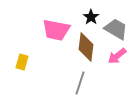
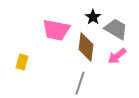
black star: moved 2 px right
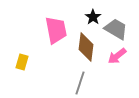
pink trapezoid: rotated 112 degrees counterclockwise
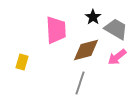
pink trapezoid: rotated 8 degrees clockwise
brown diamond: moved 3 px down; rotated 68 degrees clockwise
pink arrow: moved 1 px down
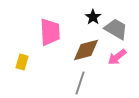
pink trapezoid: moved 6 px left, 2 px down
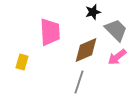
black star: moved 5 px up; rotated 21 degrees clockwise
gray trapezoid: moved 1 px down; rotated 15 degrees clockwise
brown diamond: rotated 8 degrees counterclockwise
gray line: moved 1 px left, 1 px up
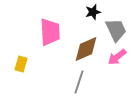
gray trapezoid: rotated 20 degrees clockwise
brown diamond: moved 1 px up
yellow rectangle: moved 1 px left, 2 px down
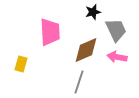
brown diamond: moved 1 px down
pink arrow: rotated 48 degrees clockwise
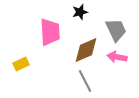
black star: moved 13 px left
yellow rectangle: rotated 49 degrees clockwise
gray line: moved 6 px right, 1 px up; rotated 45 degrees counterclockwise
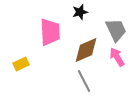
pink arrow: rotated 48 degrees clockwise
gray line: moved 1 px left
